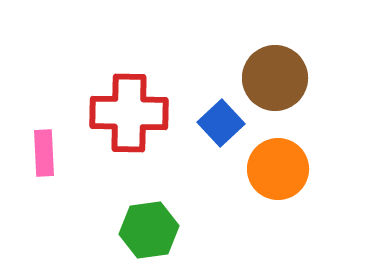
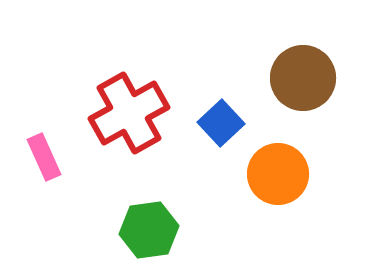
brown circle: moved 28 px right
red cross: rotated 30 degrees counterclockwise
pink rectangle: moved 4 px down; rotated 21 degrees counterclockwise
orange circle: moved 5 px down
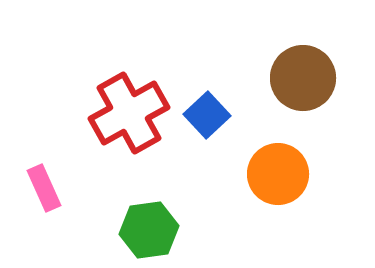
blue square: moved 14 px left, 8 px up
pink rectangle: moved 31 px down
